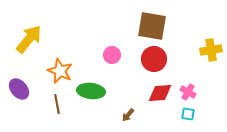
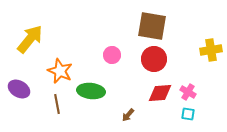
yellow arrow: moved 1 px right
purple ellipse: rotated 20 degrees counterclockwise
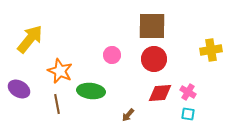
brown square: rotated 8 degrees counterclockwise
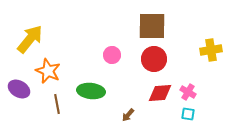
orange star: moved 12 px left
